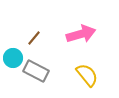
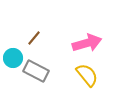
pink arrow: moved 6 px right, 9 px down
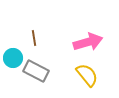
brown line: rotated 49 degrees counterclockwise
pink arrow: moved 1 px right, 1 px up
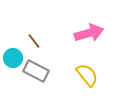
brown line: moved 3 px down; rotated 28 degrees counterclockwise
pink arrow: moved 1 px right, 9 px up
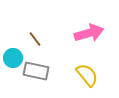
brown line: moved 1 px right, 2 px up
gray rectangle: rotated 15 degrees counterclockwise
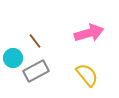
brown line: moved 2 px down
gray rectangle: rotated 40 degrees counterclockwise
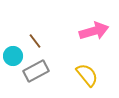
pink arrow: moved 5 px right, 2 px up
cyan circle: moved 2 px up
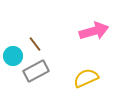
brown line: moved 3 px down
yellow semicircle: moved 1 px left, 3 px down; rotated 75 degrees counterclockwise
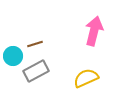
pink arrow: rotated 60 degrees counterclockwise
brown line: rotated 70 degrees counterclockwise
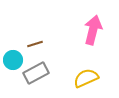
pink arrow: moved 1 px left, 1 px up
cyan circle: moved 4 px down
gray rectangle: moved 2 px down
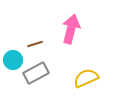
pink arrow: moved 22 px left, 1 px up
